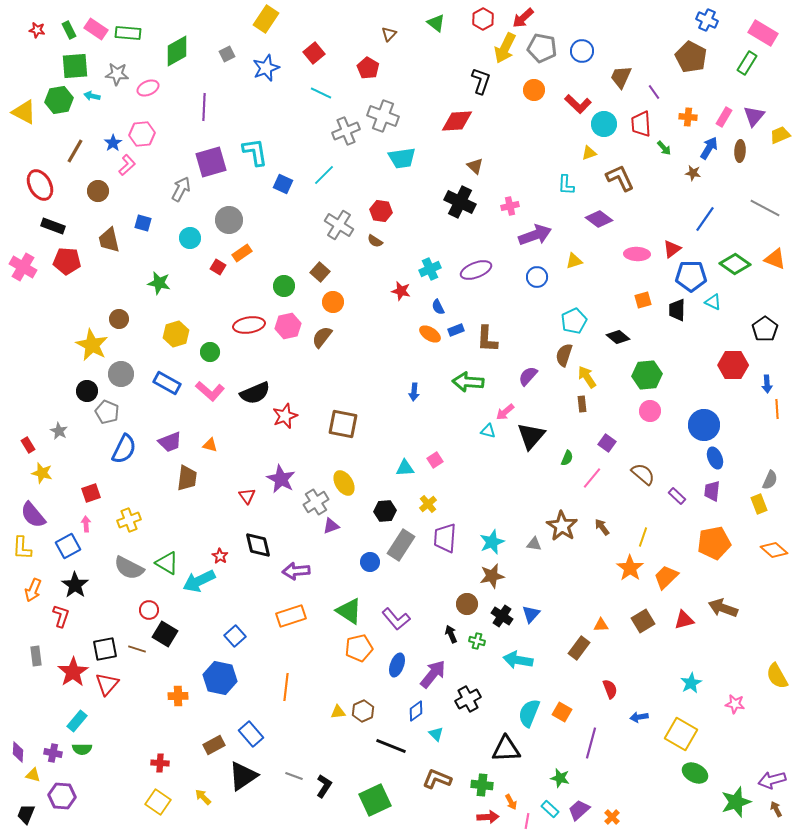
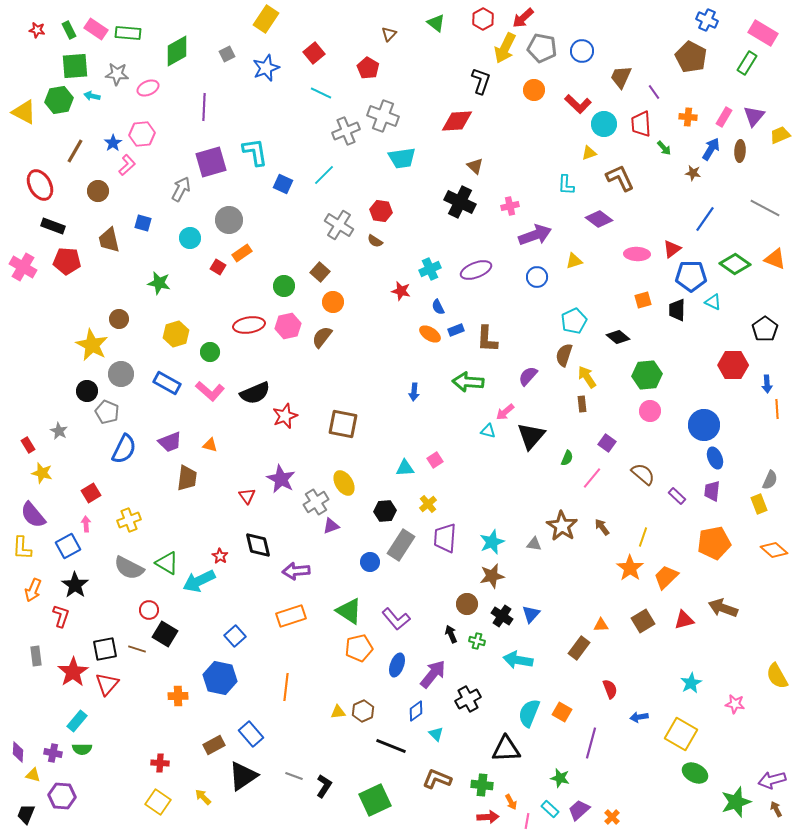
blue arrow at (709, 148): moved 2 px right, 1 px down
red square at (91, 493): rotated 12 degrees counterclockwise
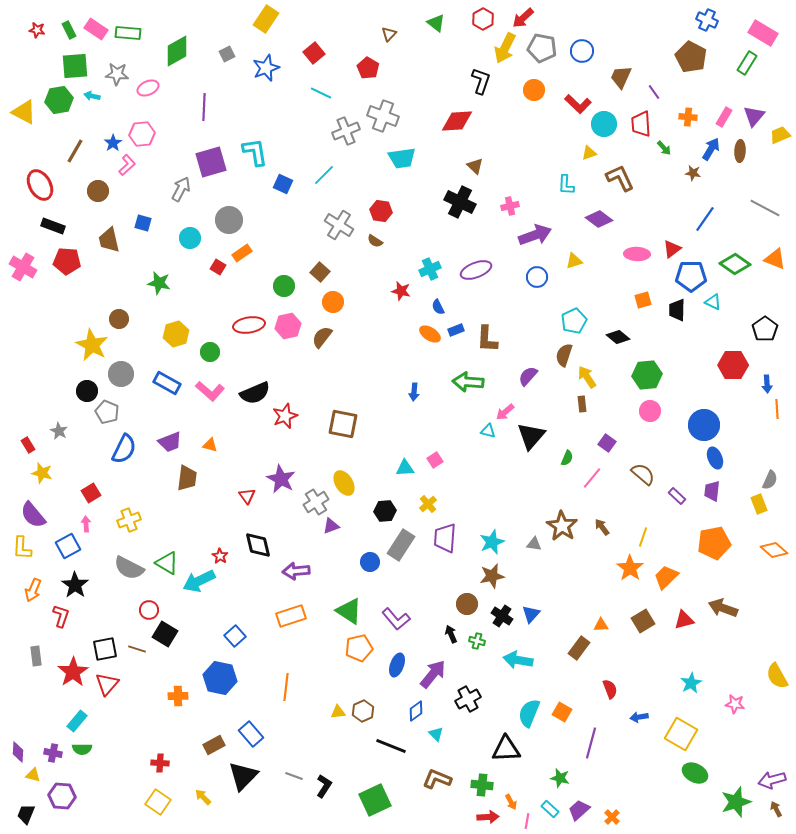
black triangle at (243, 776): rotated 12 degrees counterclockwise
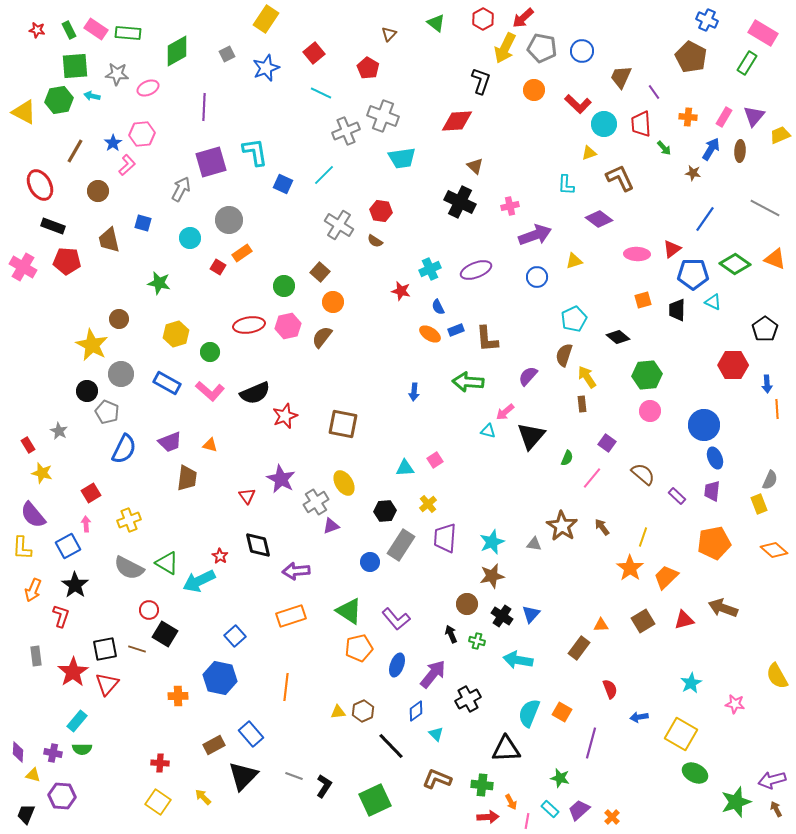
blue pentagon at (691, 276): moved 2 px right, 2 px up
cyan pentagon at (574, 321): moved 2 px up
brown L-shape at (487, 339): rotated 8 degrees counterclockwise
black line at (391, 746): rotated 24 degrees clockwise
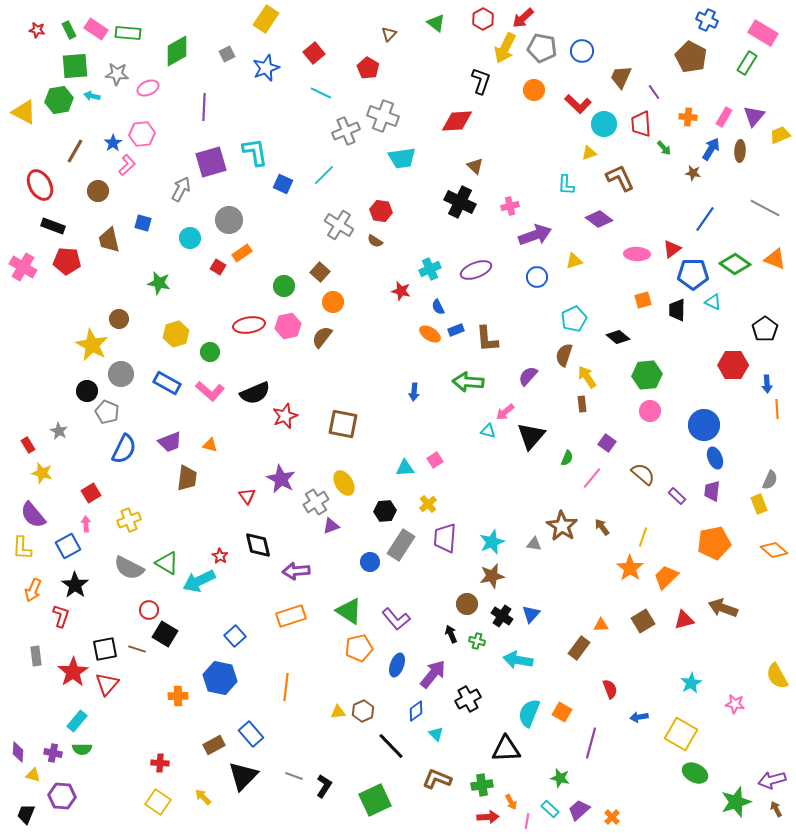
green cross at (482, 785): rotated 15 degrees counterclockwise
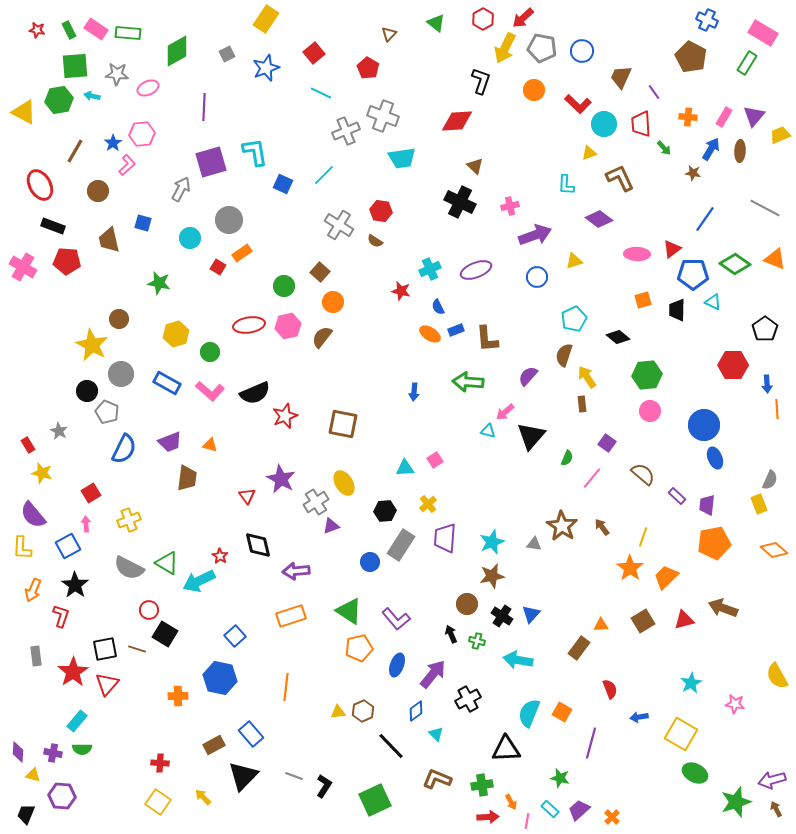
purple trapezoid at (712, 491): moved 5 px left, 14 px down
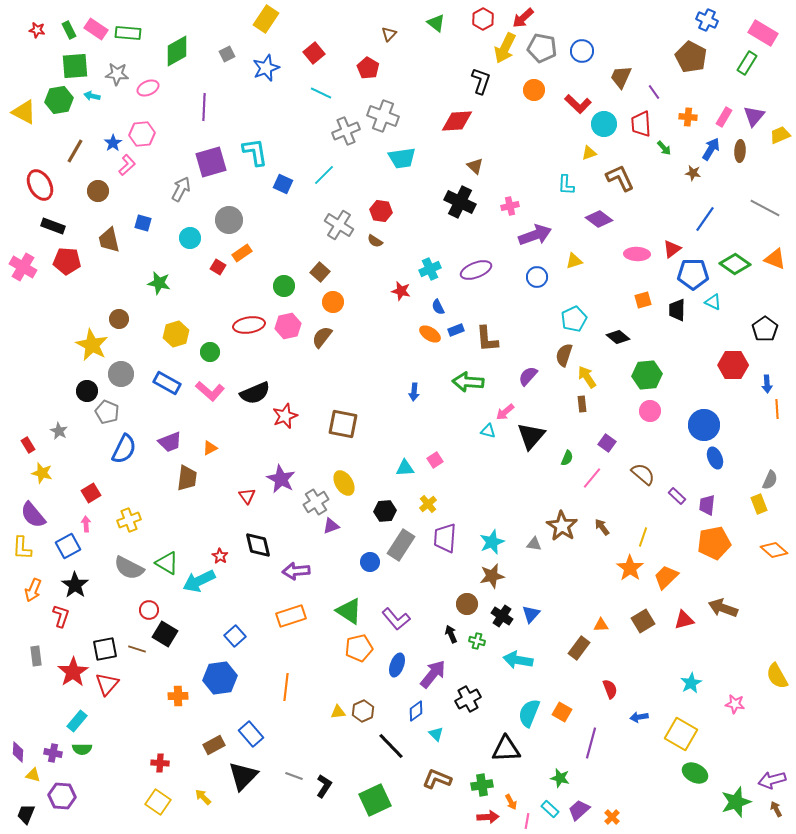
orange triangle at (210, 445): moved 3 px down; rotated 42 degrees counterclockwise
blue hexagon at (220, 678): rotated 20 degrees counterclockwise
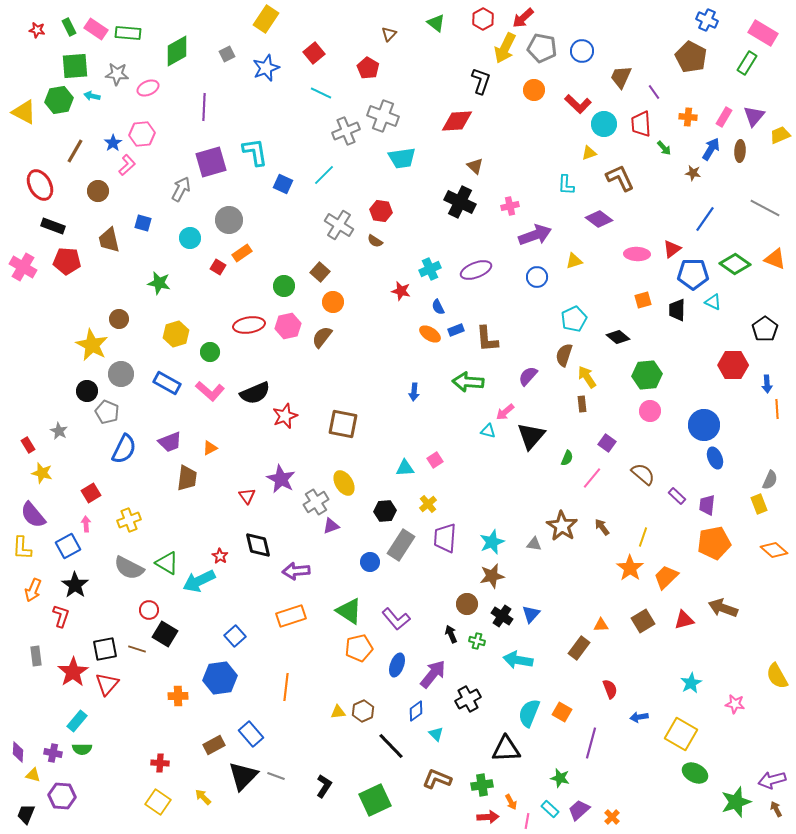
green rectangle at (69, 30): moved 3 px up
gray line at (294, 776): moved 18 px left
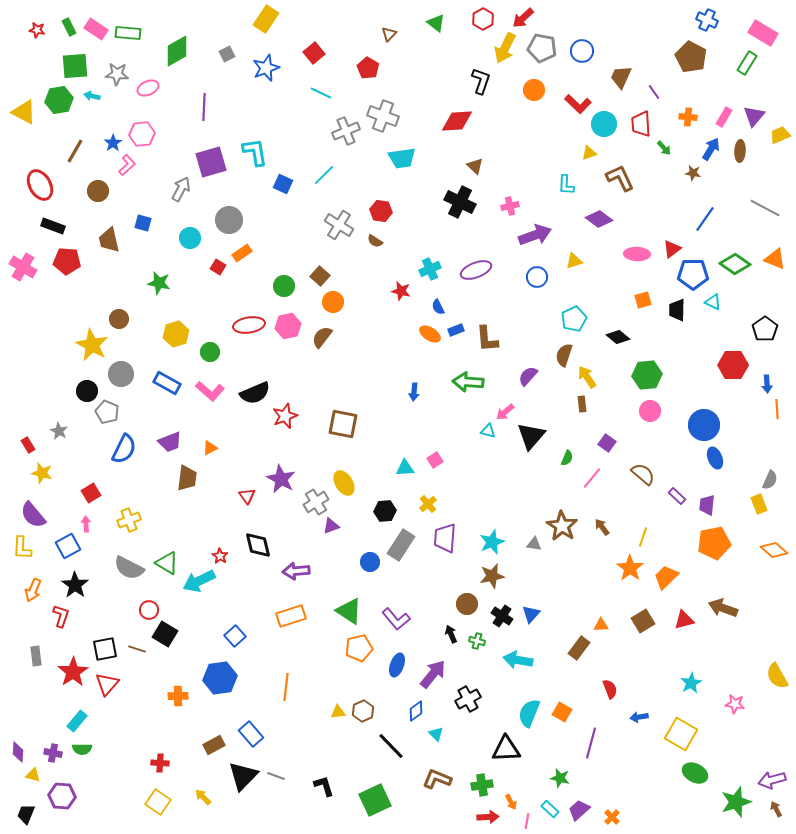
brown square at (320, 272): moved 4 px down
black L-shape at (324, 786): rotated 50 degrees counterclockwise
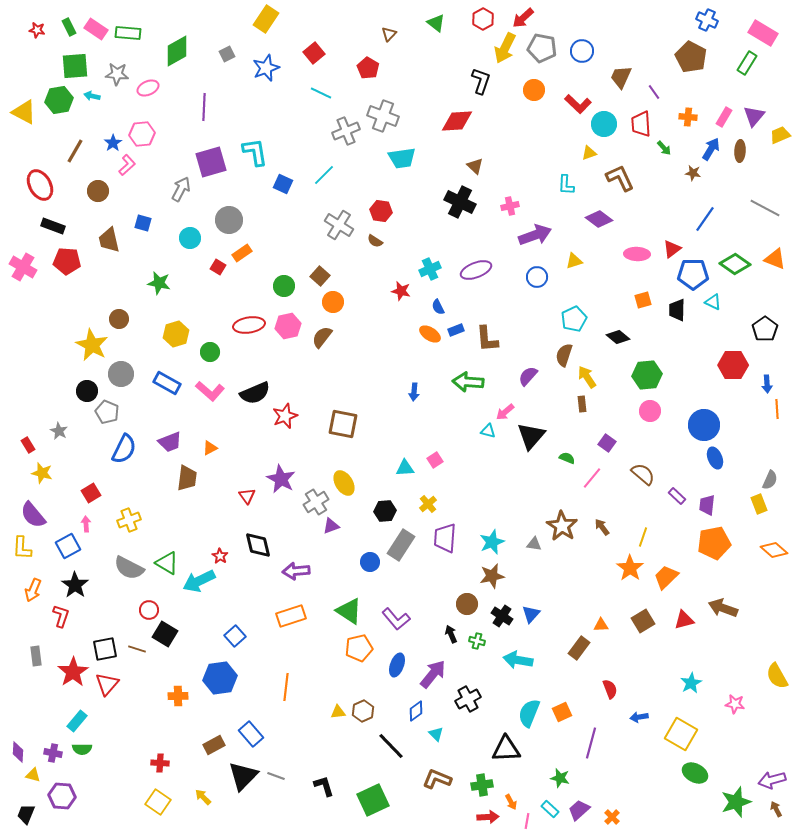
green semicircle at (567, 458): rotated 91 degrees counterclockwise
orange square at (562, 712): rotated 36 degrees clockwise
green square at (375, 800): moved 2 px left
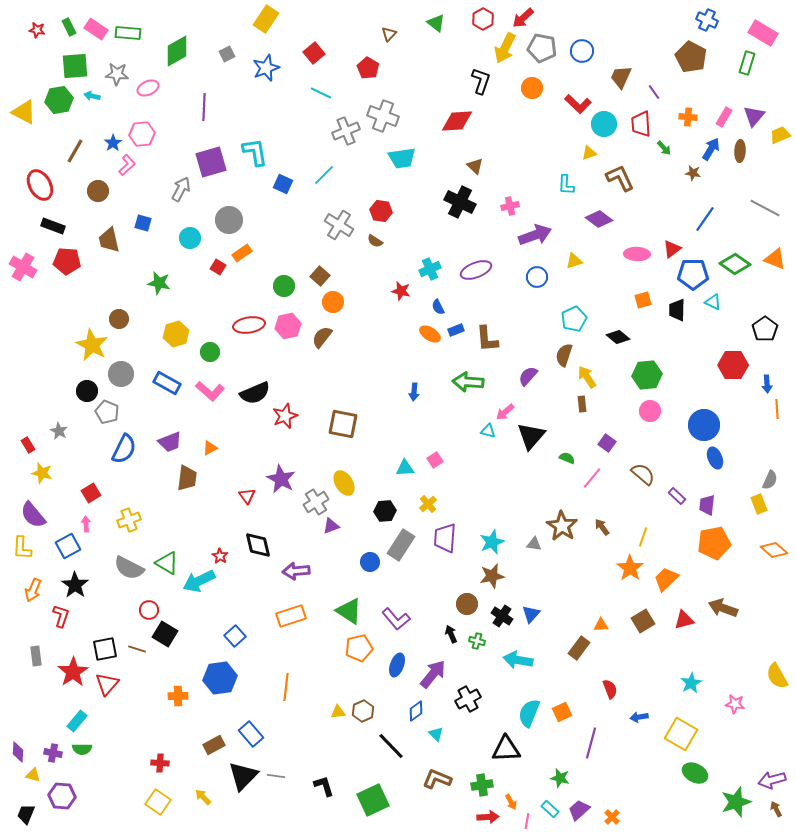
green rectangle at (747, 63): rotated 15 degrees counterclockwise
orange circle at (534, 90): moved 2 px left, 2 px up
orange trapezoid at (666, 577): moved 2 px down
gray line at (276, 776): rotated 12 degrees counterclockwise
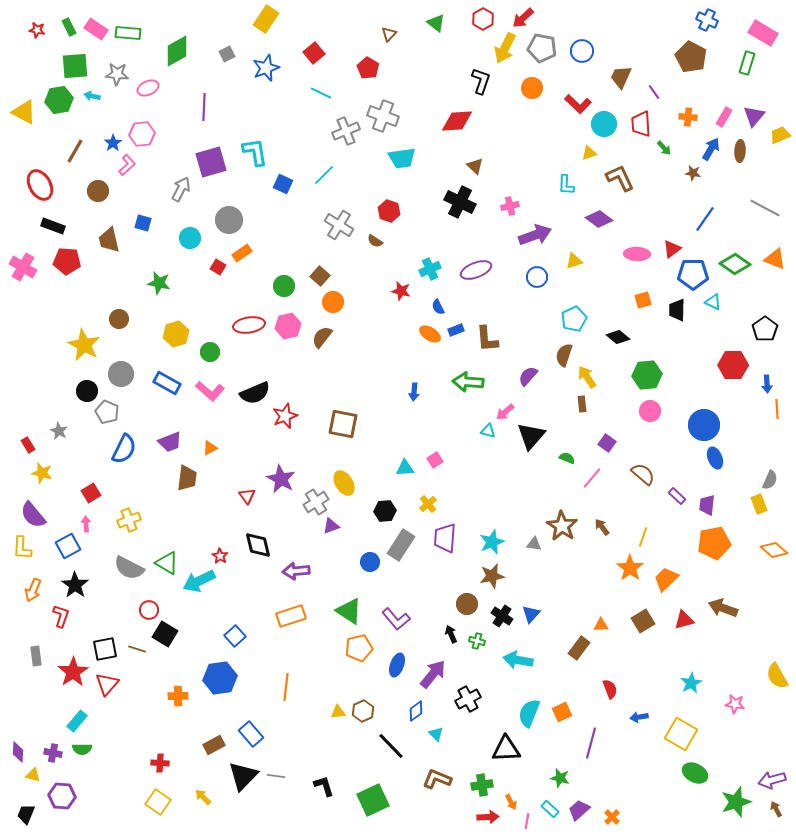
red hexagon at (381, 211): moved 8 px right; rotated 10 degrees clockwise
yellow star at (92, 345): moved 8 px left
